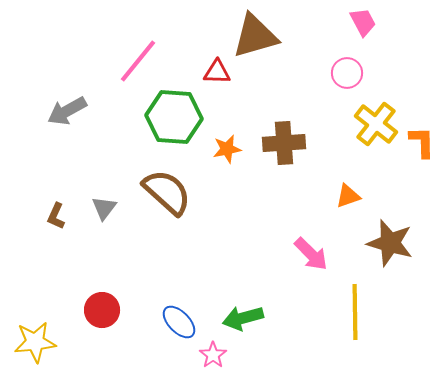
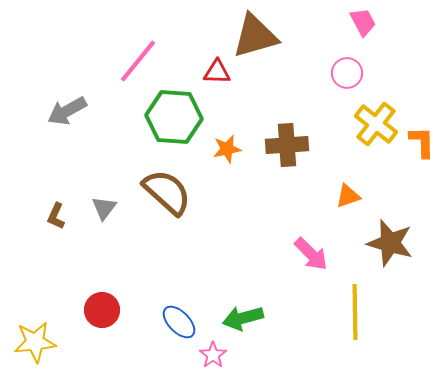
brown cross: moved 3 px right, 2 px down
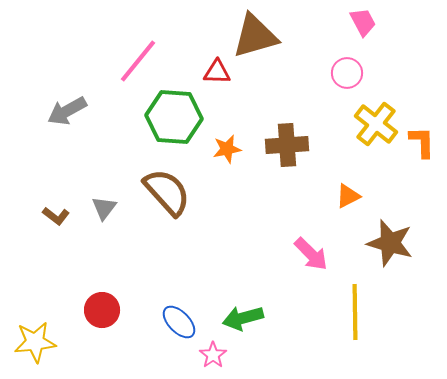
brown semicircle: rotated 6 degrees clockwise
orange triangle: rotated 8 degrees counterclockwise
brown L-shape: rotated 76 degrees counterclockwise
